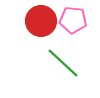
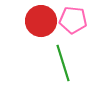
green line: rotated 30 degrees clockwise
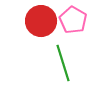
pink pentagon: rotated 24 degrees clockwise
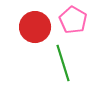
red circle: moved 6 px left, 6 px down
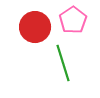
pink pentagon: rotated 8 degrees clockwise
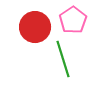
green line: moved 4 px up
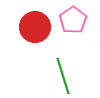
green line: moved 17 px down
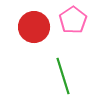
red circle: moved 1 px left
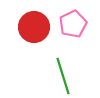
pink pentagon: moved 4 px down; rotated 8 degrees clockwise
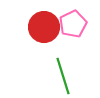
red circle: moved 10 px right
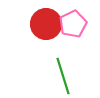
red circle: moved 2 px right, 3 px up
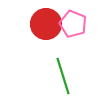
pink pentagon: rotated 24 degrees counterclockwise
